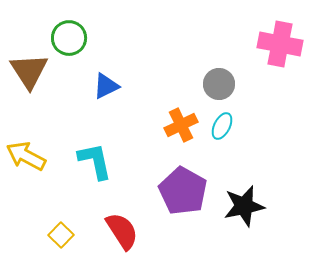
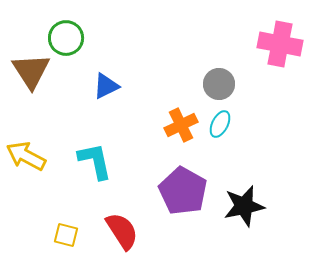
green circle: moved 3 px left
brown triangle: moved 2 px right
cyan ellipse: moved 2 px left, 2 px up
yellow square: moved 5 px right; rotated 30 degrees counterclockwise
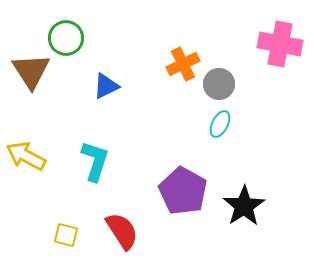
orange cross: moved 2 px right, 61 px up
cyan L-shape: rotated 30 degrees clockwise
black star: rotated 21 degrees counterclockwise
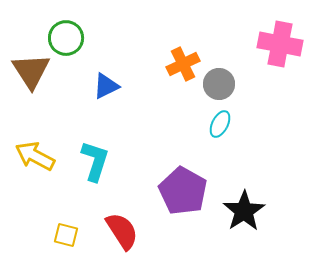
yellow arrow: moved 9 px right
black star: moved 5 px down
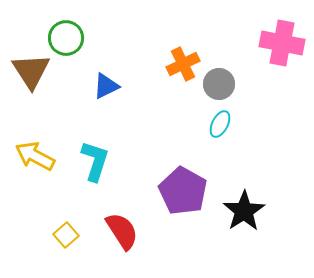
pink cross: moved 2 px right, 1 px up
yellow square: rotated 35 degrees clockwise
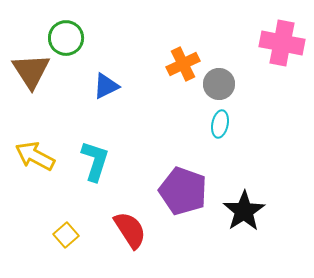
cyan ellipse: rotated 16 degrees counterclockwise
purple pentagon: rotated 9 degrees counterclockwise
red semicircle: moved 8 px right, 1 px up
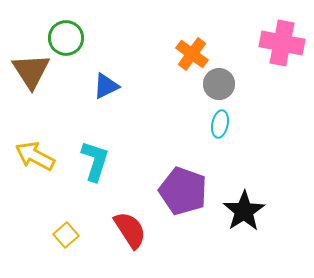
orange cross: moved 9 px right, 10 px up; rotated 28 degrees counterclockwise
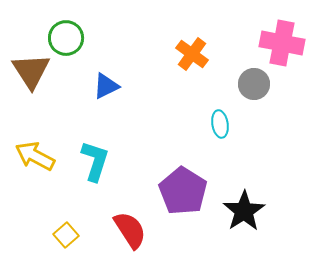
gray circle: moved 35 px right
cyan ellipse: rotated 20 degrees counterclockwise
purple pentagon: rotated 12 degrees clockwise
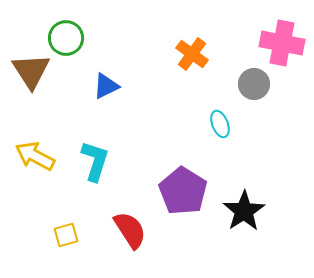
cyan ellipse: rotated 12 degrees counterclockwise
yellow square: rotated 25 degrees clockwise
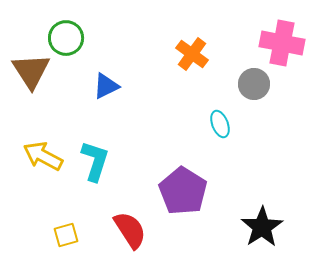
yellow arrow: moved 8 px right
black star: moved 18 px right, 16 px down
